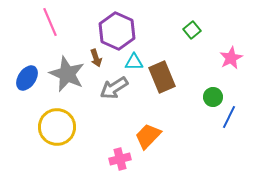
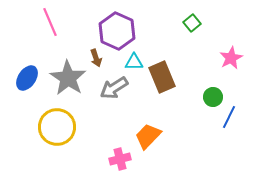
green square: moved 7 px up
gray star: moved 1 px right, 4 px down; rotated 9 degrees clockwise
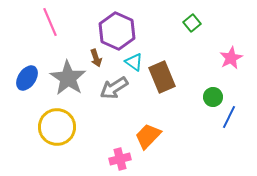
cyan triangle: rotated 36 degrees clockwise
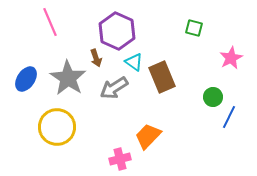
green square: moved 2 px right, 5 px down; rotated 36 degrees counterclockwise
blue ellipse: moved 1 px left, 1 px down
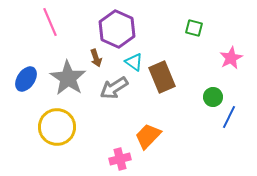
purple hexagon: moved 2 px up
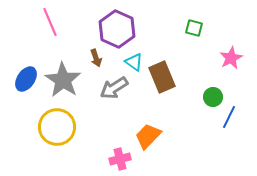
gray star: moved 5 px left, 2 px down
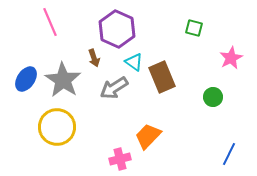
brown arrow: moved 2 px left
blue line: moved 37 px down
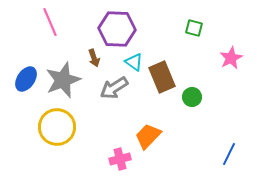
purple hexagon: rotated 21 degrees counterclockwise
gray star: rotated 18 degrees clockwise
green circle: moved 21 px left
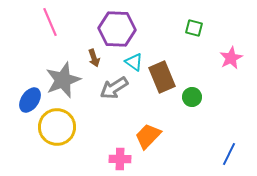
blue ellipse: moved 4 px right, 21 px down
pink cross: rotated 15 degrees clockwise
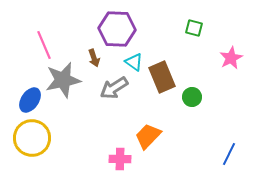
pink line: moved 6 px left, 23 px down
gray star: rotated 9 degrees clockwise
yellow circle: moved 25 px left, 11 px down
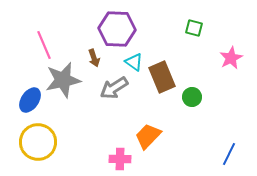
yellow circle: moved 6 px right, 4 px down
